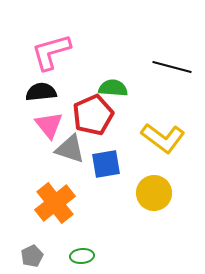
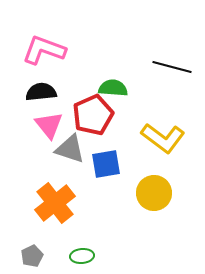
pink L-shape: moved 7 px left, 2 px up; rotated 36 degrees clockwise
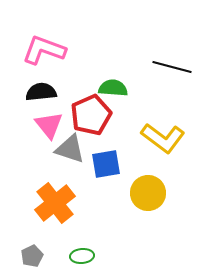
red pentagon: moved 2 px left
yellow circle: moved 6 px left
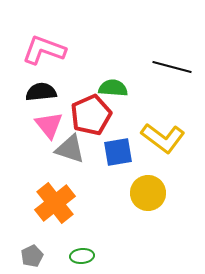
blue square: moved 12 px right, 12 px up
